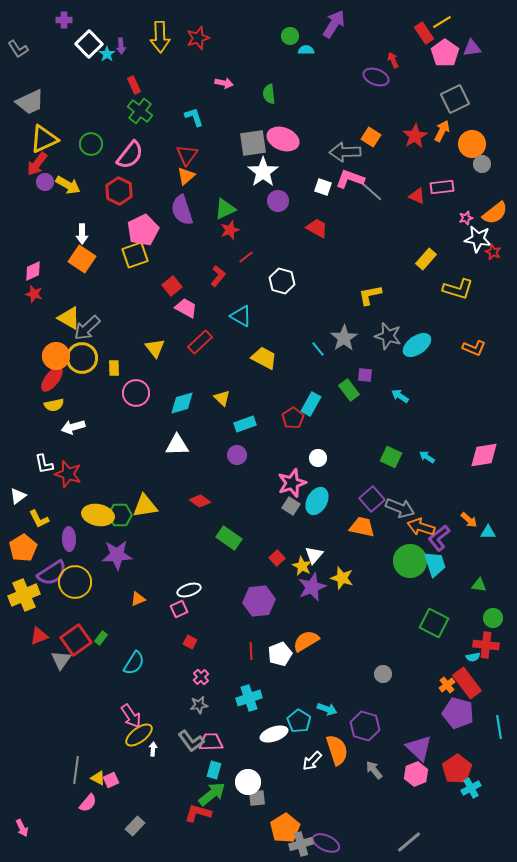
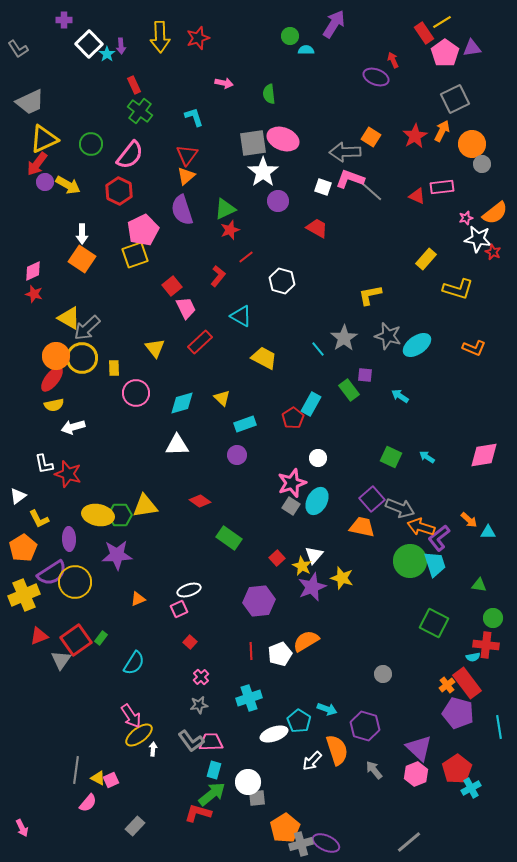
pink trapezoid at (186, 308): rotated 35 degrees clockwise
red square at (190, 642): rotated 16 degrees clockwise
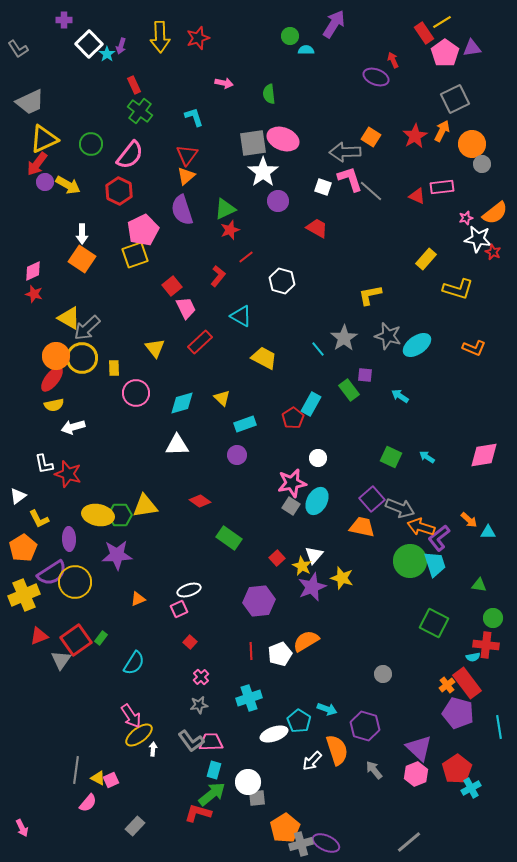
purple arrow at (121, 46): rotated 21 degrees clockwise
pink L-shape at (350, 179): rotated 52 degrees clockwise
pink star at (292, 483): rotated 8 degrees clockwise
